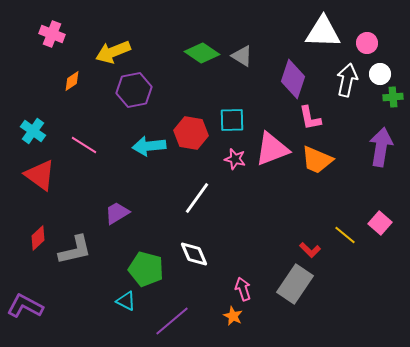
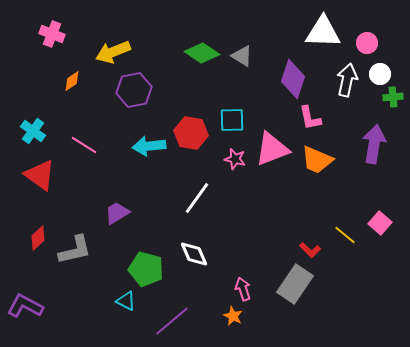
purple arrow: moved 7 px left, 3 px up
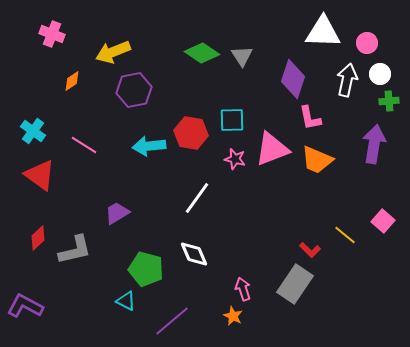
gray triangle: rotated 25 degrees clockwise
green cross: moved 4 px left, 4 px down
pink square: moved 3 px right, 2 px up
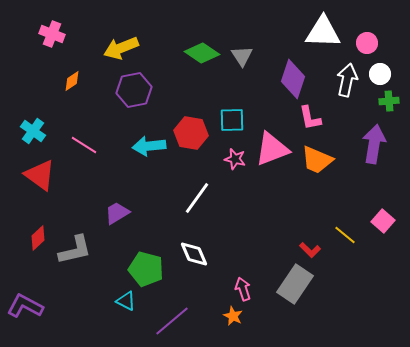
yellow arrow: moved 8 px right, 4 px up
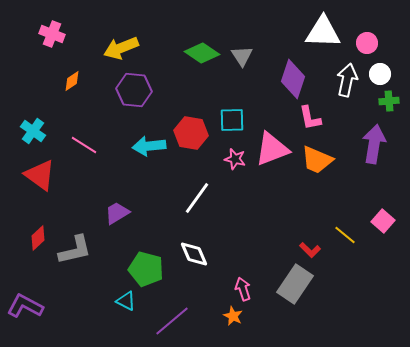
purple hexagon: rotated 16 degrees clockwise
